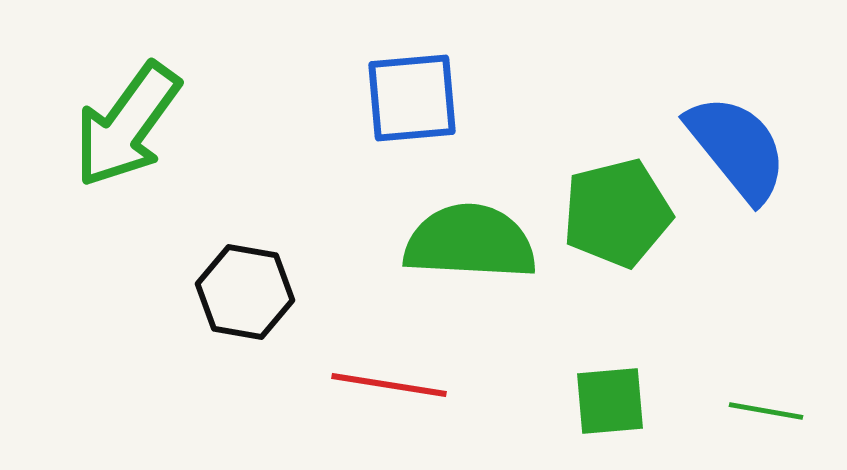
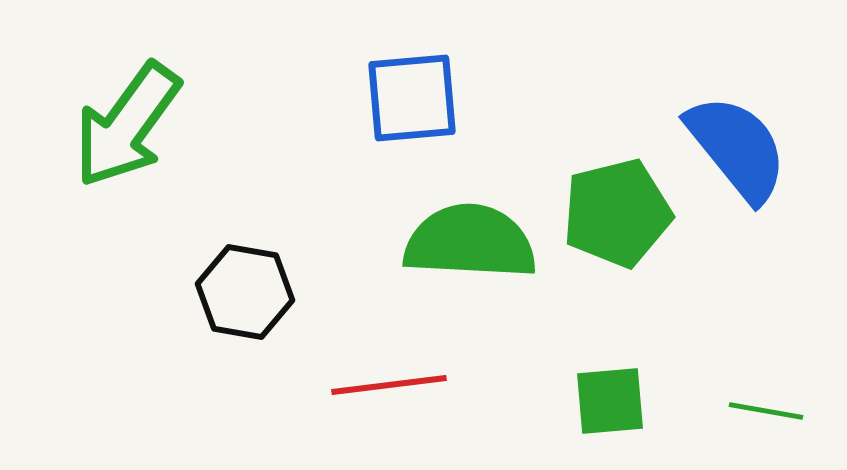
red line: rotated 16 degrees counterclockwise
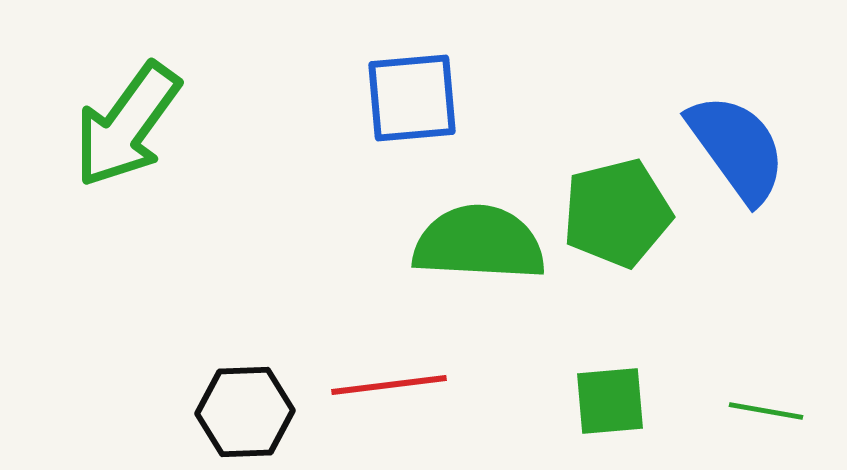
blue semicircle: rotated 3 degrees clockwise
green semicircle: moved 9 px right, 1 px down
black hexagon: moved 120 px down; rotated 12 degrees counterclockwise
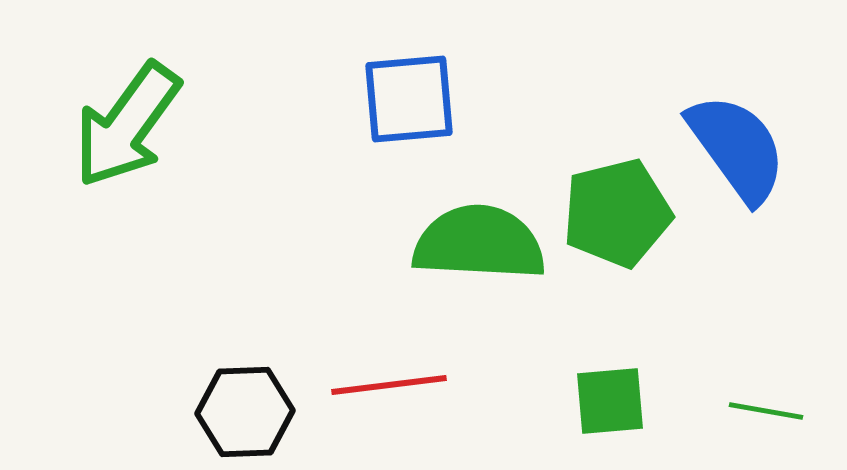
blue square: moved 3 px left, 1 px down
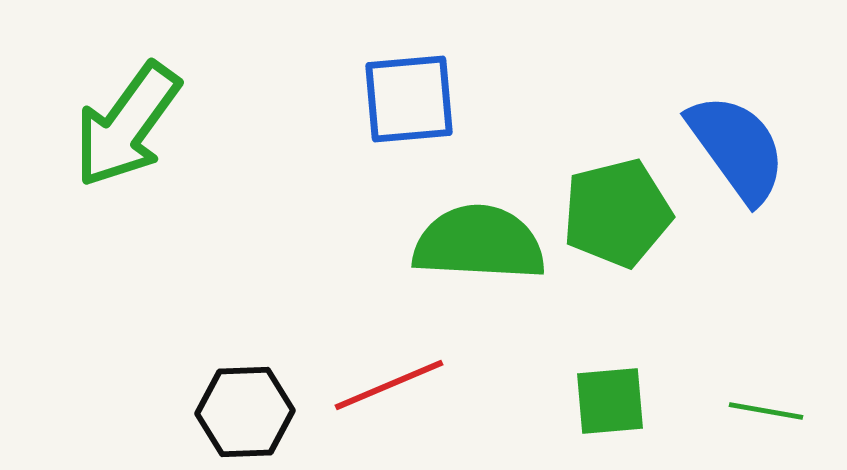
red line: rotated 16 degrees counterclockwise
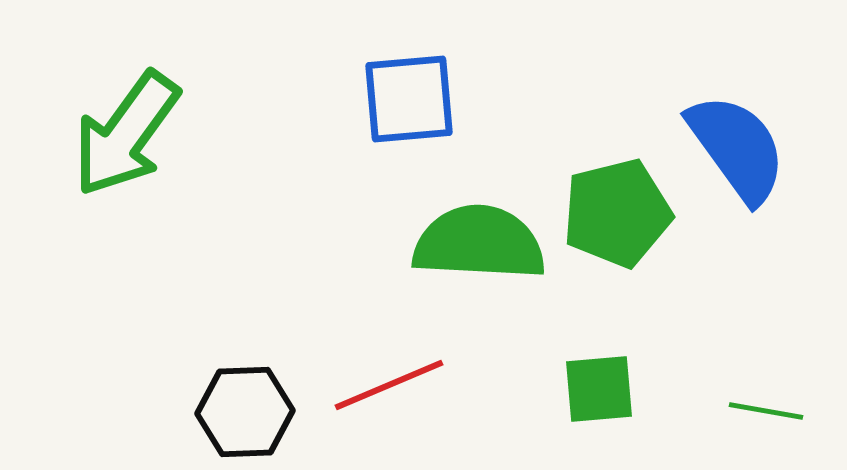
green arrow: moved 1 px left, 9 px down
green square: moved 11 px left, 12 px up
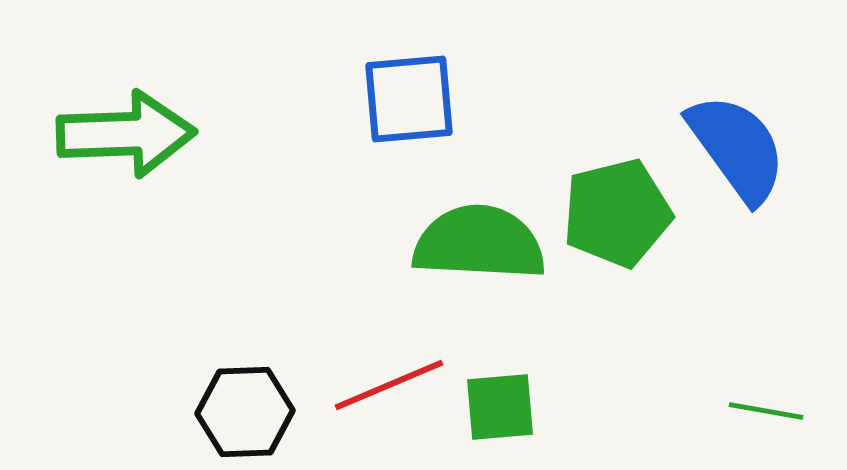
green arrow: rotated 128 degrees counterclockwise
green square: moved 99 px left, 18 px down
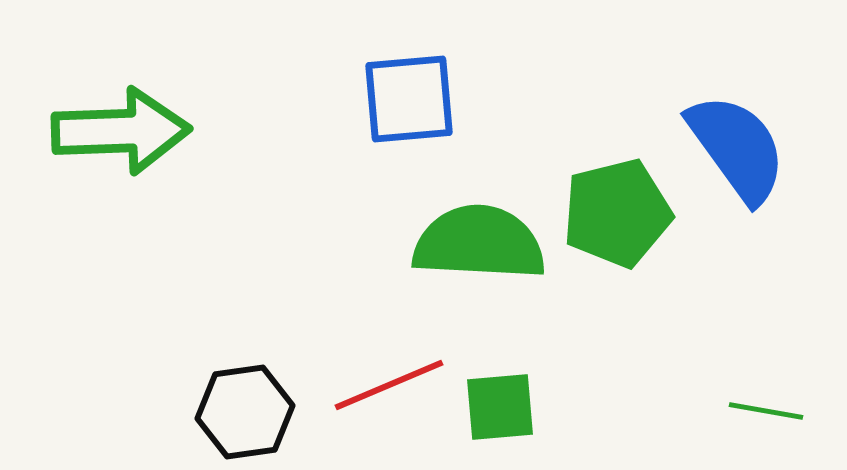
green arrow: moved 5 px left, 3 px up
black hexagon: rotated 6 degrees counterclockwise
